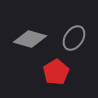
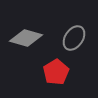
gray diamond: moved 4 px left, 1 px up
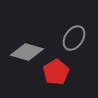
gray diamond: moved 1 px right, 14 px down
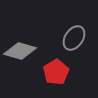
gray diamond: moved 7 px left, 1 px up
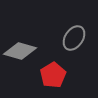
red pentagon: moved 3 px left, 3 px down
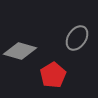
gray ellipse: moved 3 px right
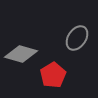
gray diamond: moved 1 px right, 3 px down
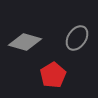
gray diamond: moved 4 px right, 12 px up
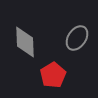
gray diamond: rotated 72 degrees clockwise
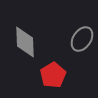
gray ellipse: moved 5 px right, 1 px down
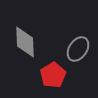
gray ellipse: moved 4 px left, 10 px down
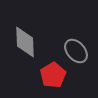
gray ellipse: moved 2 px left, 2 px down; rotated 75 degrees counterclockwise
